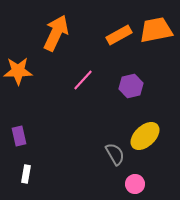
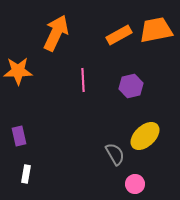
pink line: rotated 45 degrees counterclockwise
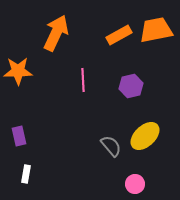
gray semicircle: moved 4 px left, 8 px up; rotated 10 degrees counterclockwise
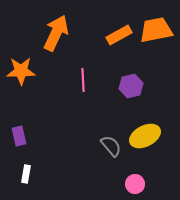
orange star: moved 3 px right
yellow ellipse: rotated 16 degrees clockwise
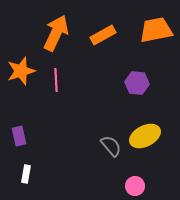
orange rectangle: moved 16 px left
orange star: rotated 16 degrees counterclockwise
pink line: moved 27 px left
purple hexagon: moved 6 px right, 3 px up; rotated 20 degrees clockwise
pink circle: moved 2 px down
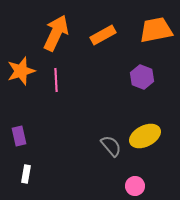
purple hexagon: moved 5 px right, 6 px up; rotated 15 degrees clockwise
